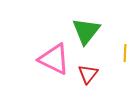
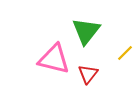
yellow line: rotated 42 degrees clockwise
pink triangle: rotated 12 degrees counterclockwise
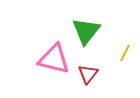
yellow line: rotated 18 degrees counterclockwise
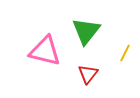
pink triangle: moved 9 px left, 8 px up
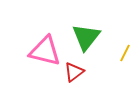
green triangle: moved 6 px down
red triangle: moved 14 px left, 2 px up; rotated 15 degrees clockwise
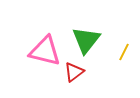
green triangle: moved 3 px down
yellow line: moved 1 px left, 1 px up
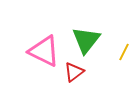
pink triangle: moved 1 px left; rotated 12 degrees clockwise
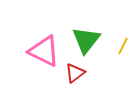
yellow line: moved 1 px left, 6 px up
red triangle: moved 1 px right, 1 px down
